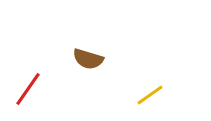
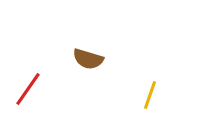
yellow line: rotated 36 degrees counterclockwise
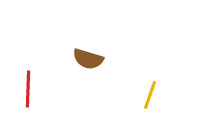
red line: rotated 33 degrees counterclockwise
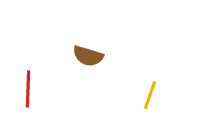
brown semicircle: moved 3 px up
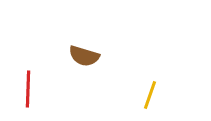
brown semicircle: moved 4 px left
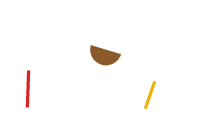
brown semicircle: moved 20 px right
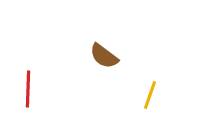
brown semicircle: rotated 20 degrees clockwise
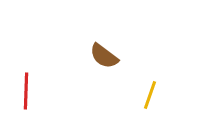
red line: moved 2 px left, 2 px down
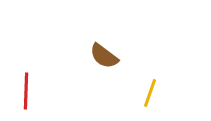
yellow line: moved 2 px up
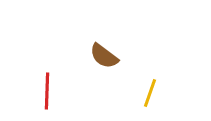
red line: moved 21 px right
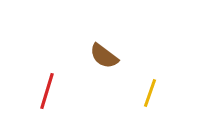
red line: rotated 15 degrees clockwise
